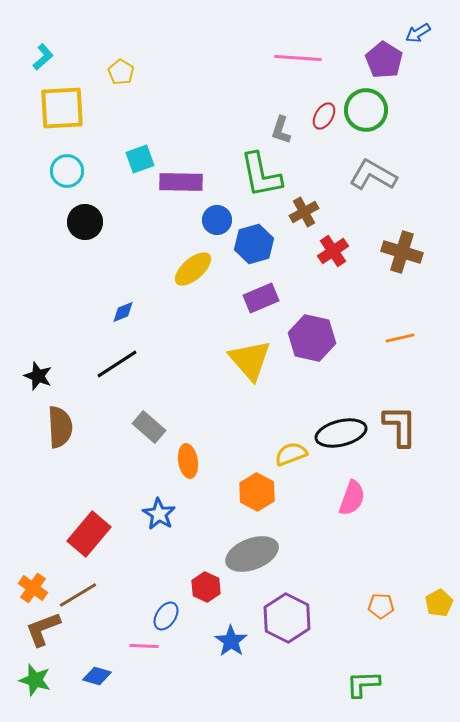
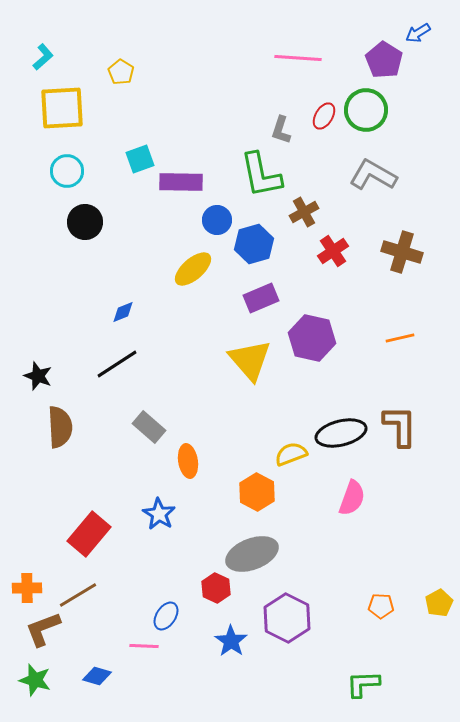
red hexagon at (206, 587): moved 10 px right, 1 px down
orange cross at (33, 588): moved 6 px left; rotated 36 degrees counterclockwise
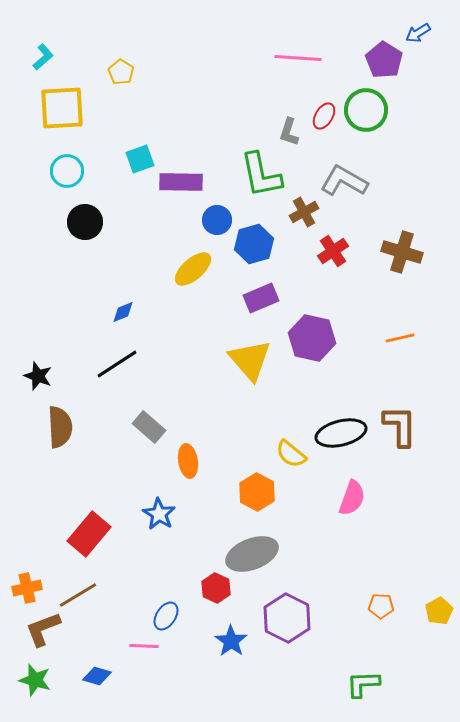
gray L-shape at (281, 130): moved 8 px right, 2 px down
gray L-shape at (373, 175): moved 29 px left, 6 px down
yellow semicircle at (291, 454): rotated 120 degrees counterclockwise
orange cross at (27, 588): rotated 12 degrees counterclockwise
yellow pentagon at (439, 603): moved 8 px down
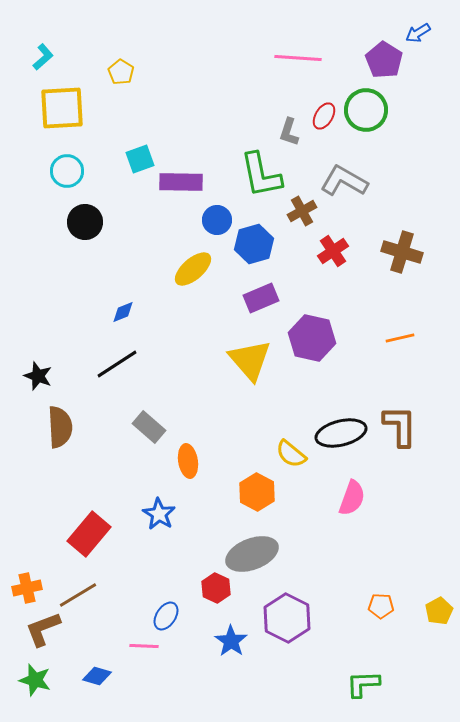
brown cross at (304, 212): moved 2 px left, 1 px up
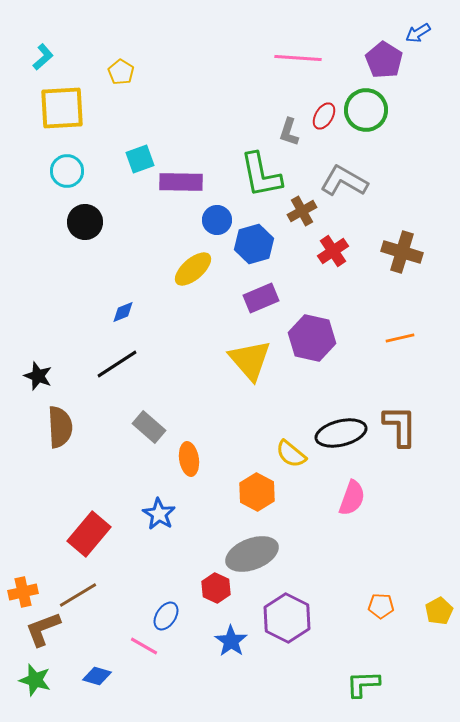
orange ellipse at (188, 461): moved 1 px right, 2 px up
orange cross at (27, 588): moved 4 px left, 4 px down
pink line at (144, 646): rotated 28 degrees clockwise
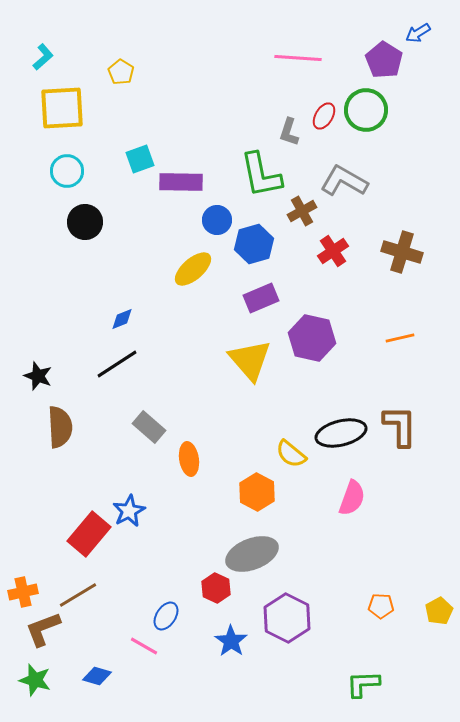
blue diamond at (123, 312): moved 1 px left, 7 px down
blue star at (159, 514): moved 30 px left, 3 px up; rotated 12 degrees clockwise
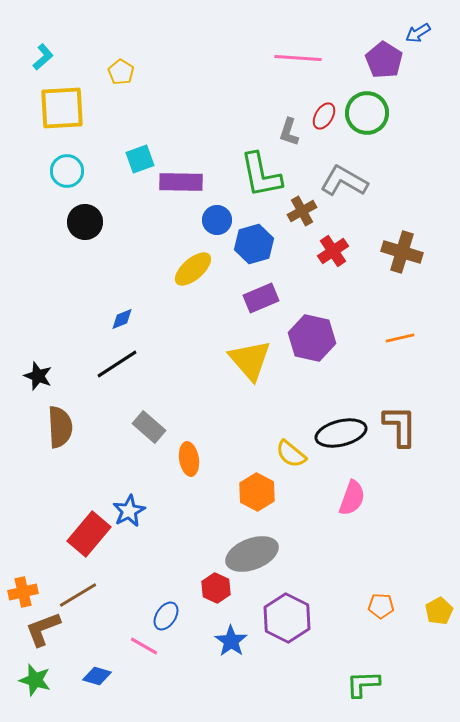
green circle at (366, 110): moved 1 px right, 3 px down
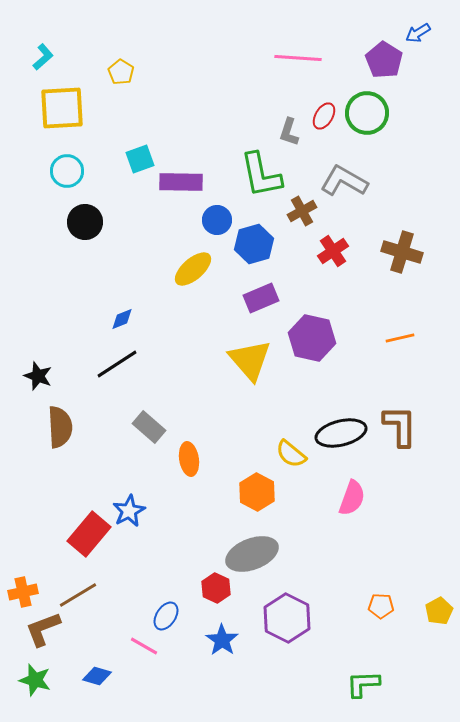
blue star at (231, 641): moved 9 px left, 1 px up
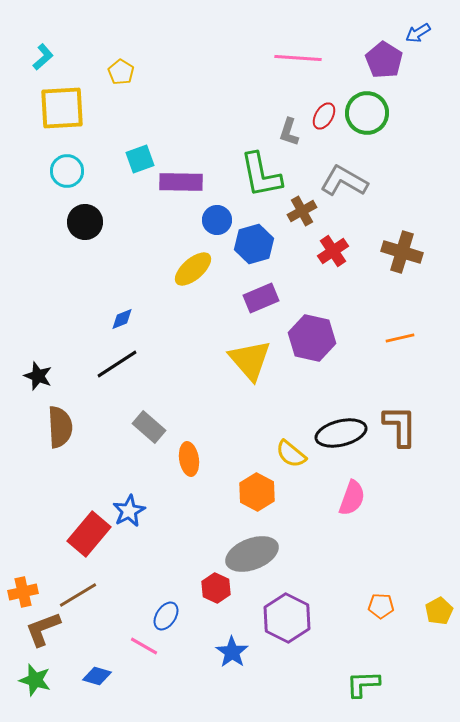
blue star at (222, 640): moved 10 px right, 12 px down
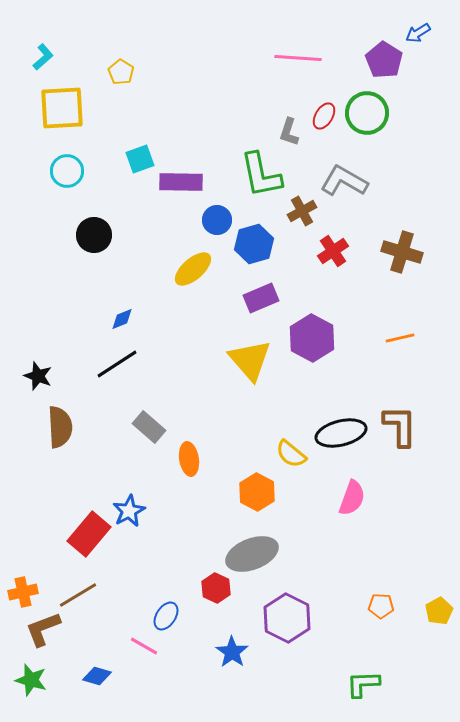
black circle at (85, 222): moved 9 px right, 13 px down
purple hexagon at (312, 338): rotated 15 degrees clockwise
green star at (35, 680): moved 4 px left
